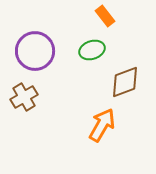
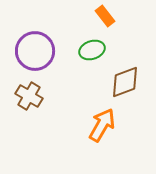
brown cross: moved 5 px right, 1 px up; rotated 28 degrees counterclockwise
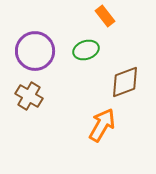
green ellipse: moved 6 px left
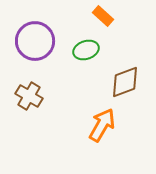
orange rectangle: moved 2 px left; rotated 10 degrees counterclockwise
purple circle: moved 10 px up
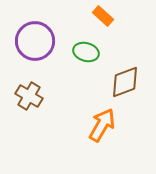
green ellipse: moved 2 px down; rotated 35 degrees clockwise
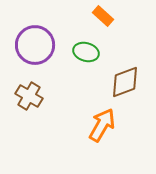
purple circle: moved 4 px down
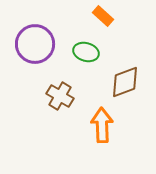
purple circle: moved 1 px up
brown cross: moved 31 px right
orange arrow: rotated 32 degrees counterclockwise
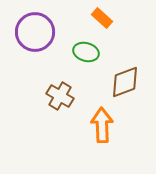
orange rectangle: moved 1 px left, 2 px down
purple circle: moved 12 px up
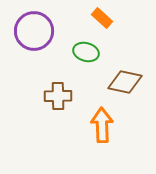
purple circle: moved 1 px left, 1 px up
brown diamond: rotated 32 degrees clockwise
brown cross: moved 2 px left; rotated 32 degrees counterclockwise
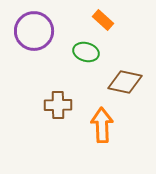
orange rectangle: moved 1 px right, 2 px down
brown cross: moved 9 px down
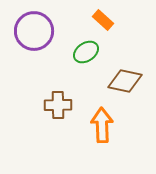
green ellipse: rotated 50 degrees counterclockwise
brown diamond: moved 1 px up
